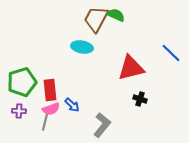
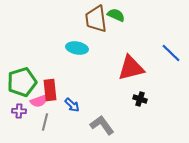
brown trapezoid: rotated 36 degrees counterclockwise
cyan ellipse: moved 5 px left, 1 px down
pink semicircle: moved 12 px left, 8 px up
gray L-shape: rotated 75 degrees counterclockwise
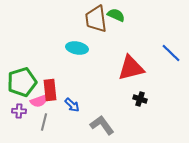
gray line: moved 1 px left
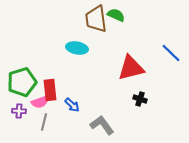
pink semicircle: moved 1 px right, 1 px down
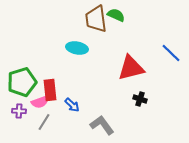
gray line: rotated 18 degrees clockwise
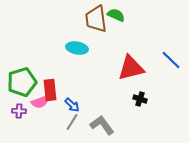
blue line: moved 7 px down
gray line: moved 28 px right
